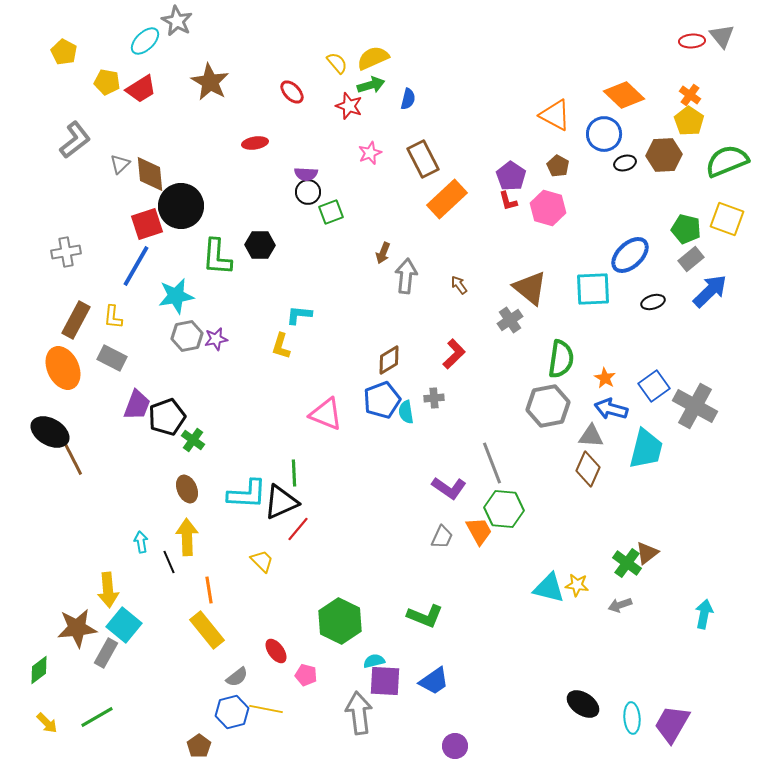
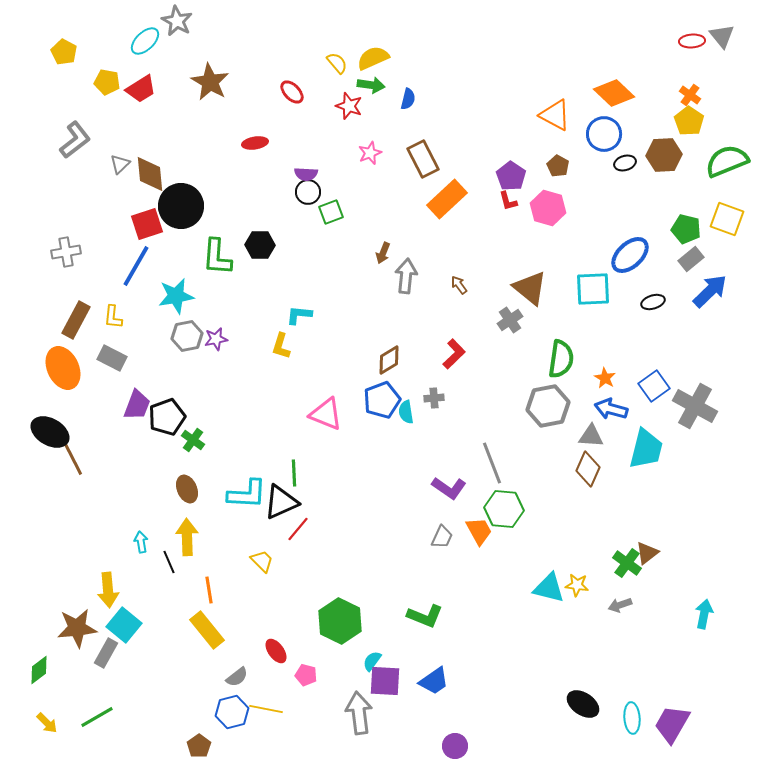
green arrow at (371, 85): rotated 24 degrees clockwise
orange diamond at (624, 95): moved 10 px left, 2 px up
cyan semicircle at (374, 661): moved 2 px left; rotated 40 degrees counterclockwise
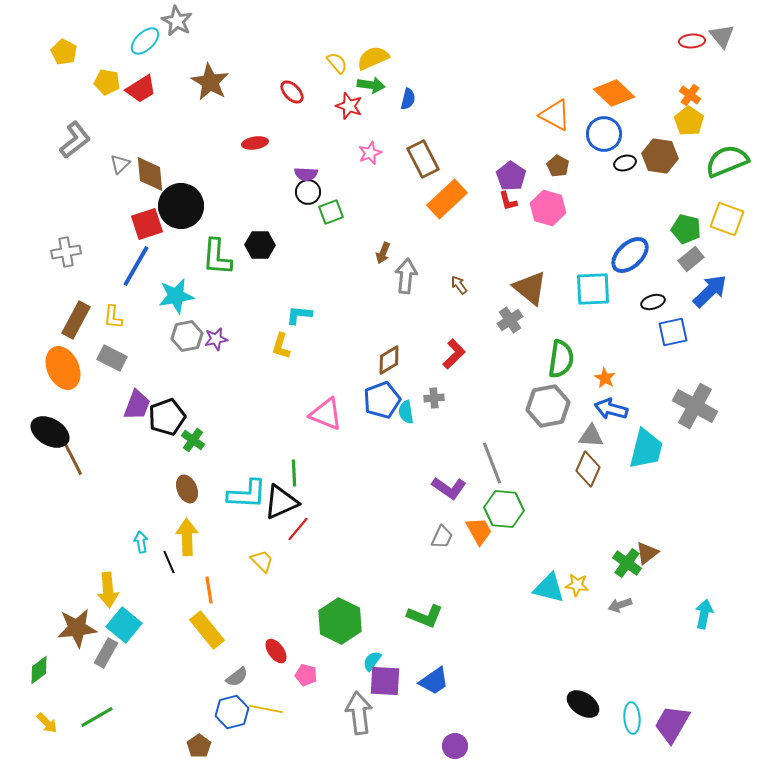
brown hexagon at (664, 155): moved 4 px left, 1 px down; rotated 12 degrees clockwise
blue square at (654, 386): moved 19 px right, 54 px up; rotated 24 degrees clockwise
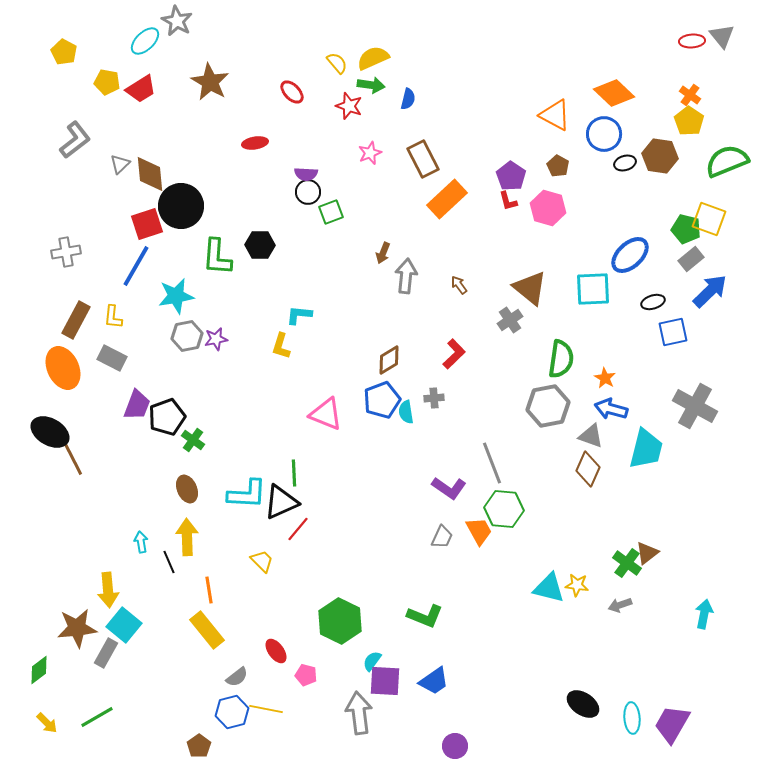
yellow square at (727, 219): moved 18 px left
gray triangle at (591, 436): rotated 16 degrees clockwise
